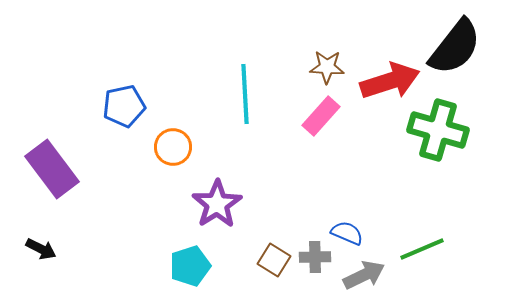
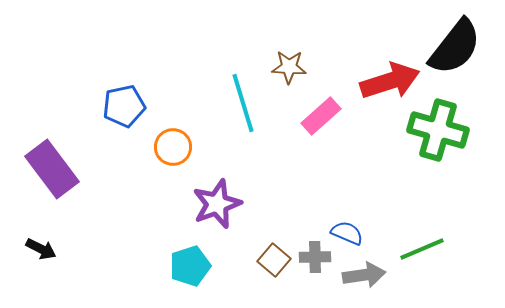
brown star: moved 38 px left
cyan line: moved 2 px left, 9 px down; rotated 14 degrees counterclockwise
pink rectangle: rotated 6 degrees clockwise
purple star: rotated 12 degrees clockwise
brown square: rotated 8 degrees clockwise
gray arrow: rotated 18 degrees clockwise
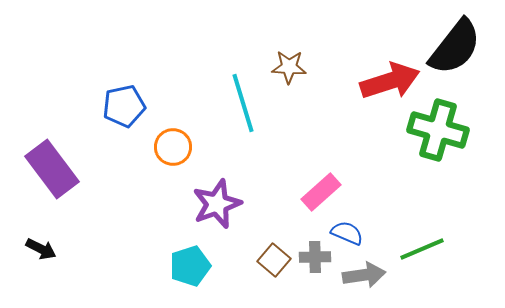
pink rectangle: moved 76 px down
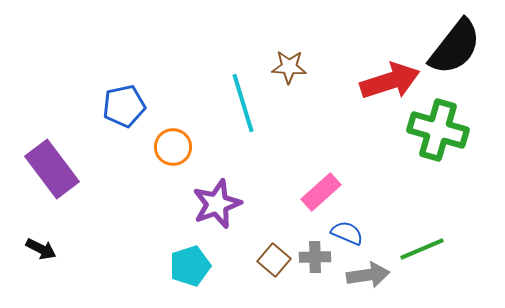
gray arrow: moved 4 px right
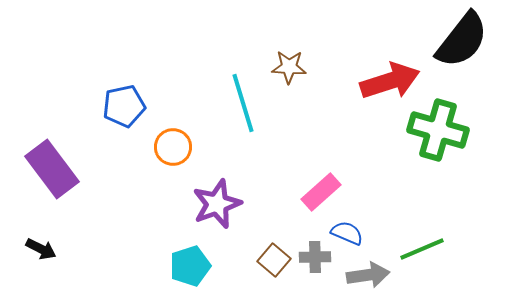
black semicircle: moved 7 px right, 7 px up
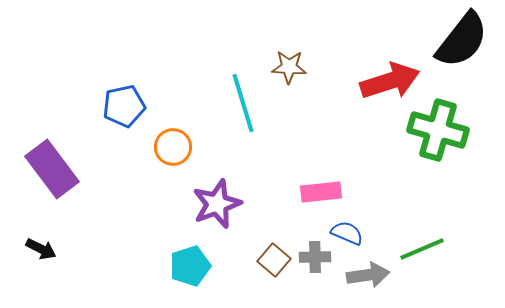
pink rectangle: rotated 36 degrees clockwise
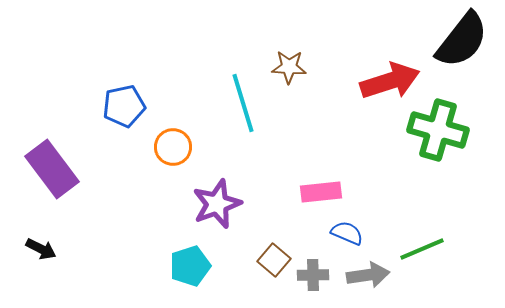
gray cross: moved 2 px left, 18 px down
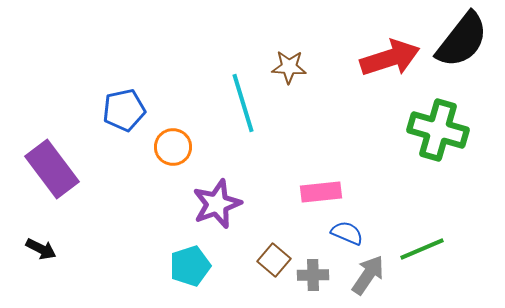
red arrow: moved 23 px up
blue pentagon: moved 4 px down
gray arrow: rotated 48 degrees counterclockwise
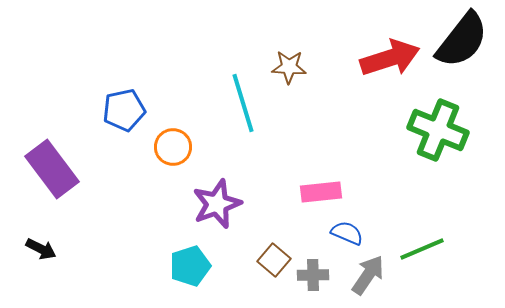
green cross: rotated 6 degrees clockwise
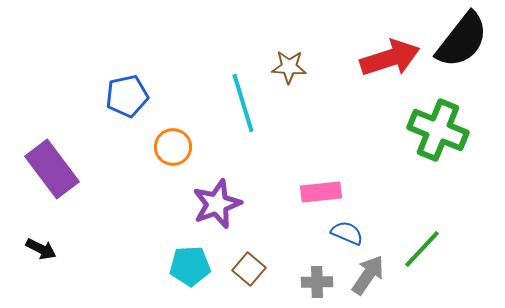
blue pentagon: moved 3 px right, 14 px up
green line: rotated 24 degrees counterclockwise
brown square: moved 25 px left, 9 px down
cyan pentagon: rotated 15 degrees clockwise
gray cross: moved 4 px right, 7 px down
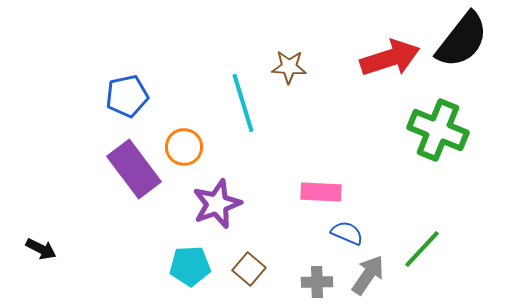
orange circle: moved 11 px right
purple rectangle: moved 82 px right
pink rectangle: rotated 9 degrees clockwise
